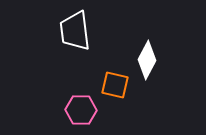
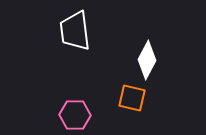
orange square: moved 17 px right, 13 px down
pink hexagon: moved 6 px left, 5 px down
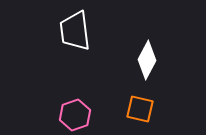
orange square: moved 8 px right, 11 px down
pink hexagon: rotated 20 degrees counterclockwise
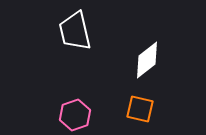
white trapezoid: rotated 6 degrees counterclockwise
white diamond: rotated 24 degrees clockwise
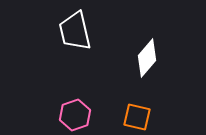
white diamond: moved 2 px up; rotated 12 degrees counterclockwise
orange square: moved 3 px left, 8 px down
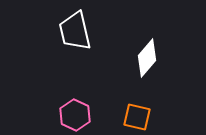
pink hexagon: rotated 16 degrees counterclockwise
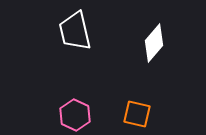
white diamond: moved 7 px right, 15 px up
orange square: moved 3 px up
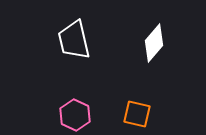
white trapezoid: moved 1 px left, 9 px down
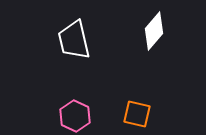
white diamond: moved 12 px up
pink hexagon: moved 1 px down
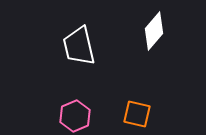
white trapezoid: moved 5 px right, 6 px down
pink hexagon: rotated 12 degrees clockwise
